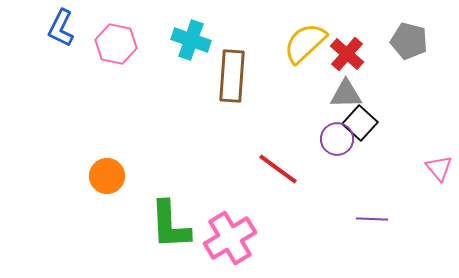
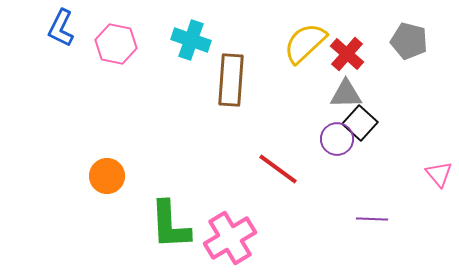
brown rectangle: moved 1 px left, 4 px down
pink triangle: moved 6 px down
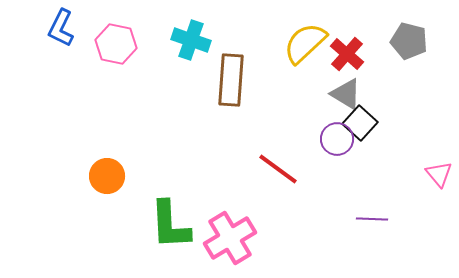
gray triangle: rotated 32 degrees clockwise
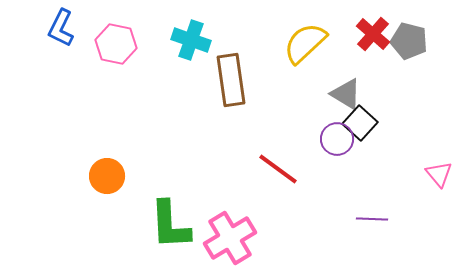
red cross: moved 26 px right, 20 px up
brown rectangle: rotated 12 degrees counterclockwise
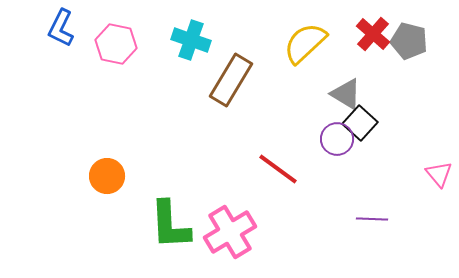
brown rectangle: rotated 39 degrees clockwise
pink cross: moved 6 px up
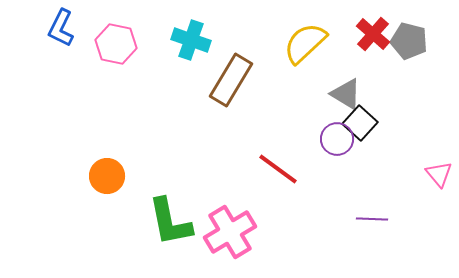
green L-shape: moved 3 px up; rotated 8 degrees counterclockwise
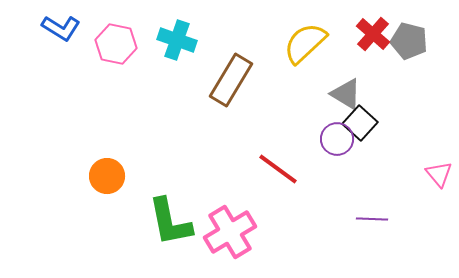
blue L-shape: rotated 84 degrees counterclockwise
cyan cross: moved 14 px left
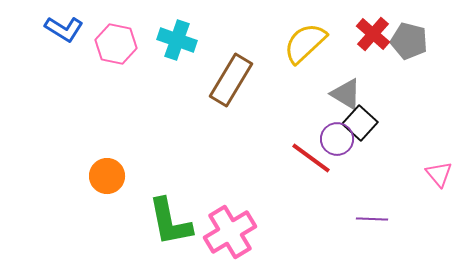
blue L-shape: moved 3 px right, 1 px down
red line: moved 33 px right, 11 px up
